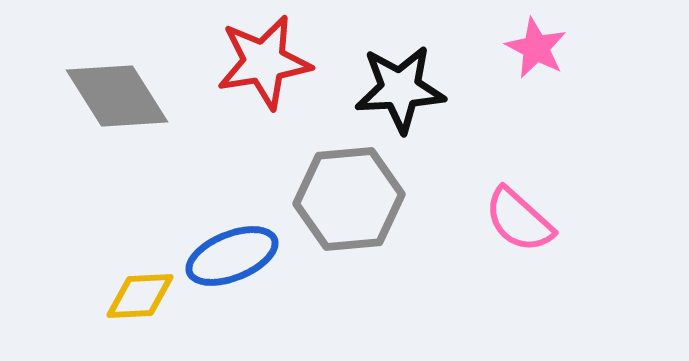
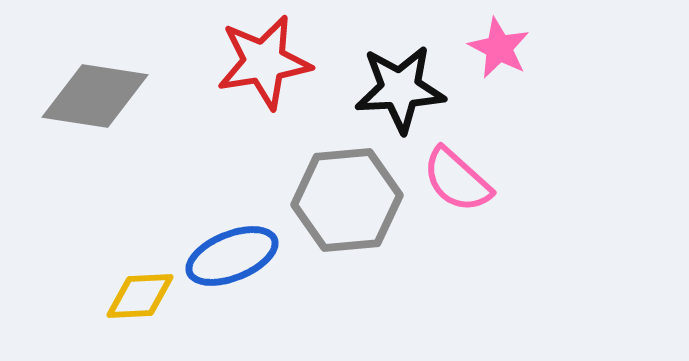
pink star: moved 37 px left
gray diamond: moved 22 px left; rotated 49 degrees counterclockwise
gray hexagon: moved 2 px left, 1 px down
pink semicircle: moved 62 px left, 40 px up
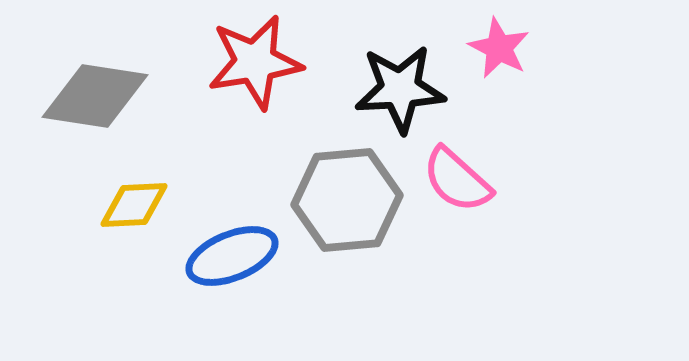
red star: moved 9 px left
yellow diamond: moved 6 px left, 91 px up
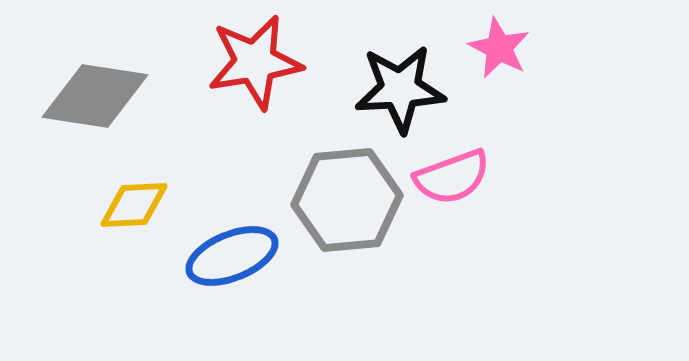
pink semicircle: moved 5 px left, 3 px up; rotated 62 degrees counterclockwise
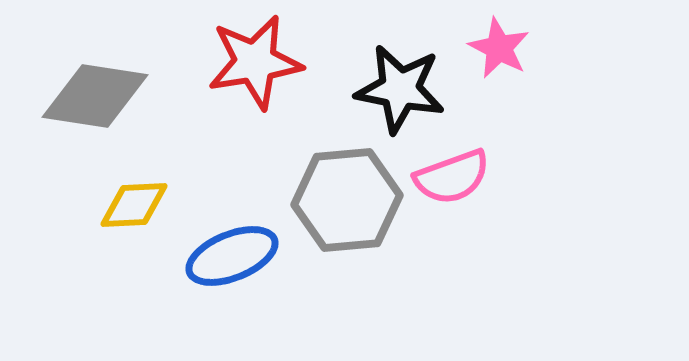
black star: rotated 14 degrees clockwise
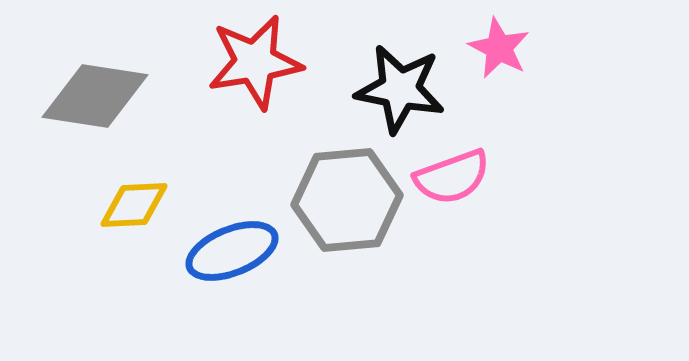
blue ellipse: moved 5 px up
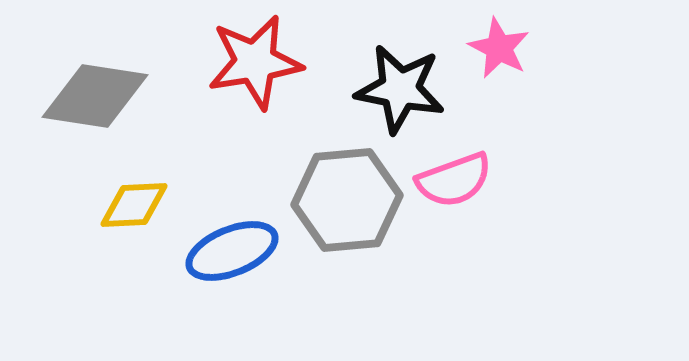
pink semicircle: moved 2 px right, 3 px down
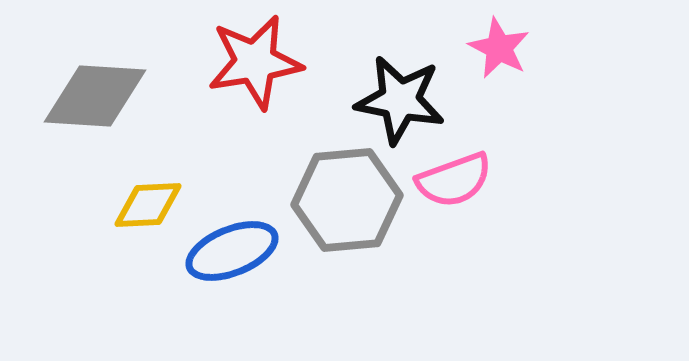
black star: moved 11 px down
gray diamond: rotated 5 degrees counterclockwise
yellow diamond: moved 14 px right
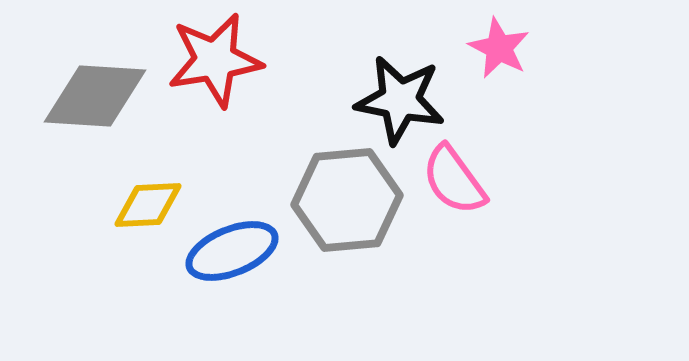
red star: moved 40 px left, 2 px up
pink semicircle: rotated 74 degrees clockwise
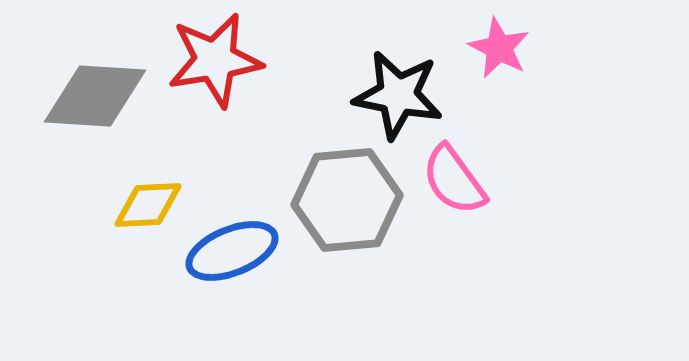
black star: moved 2 px left, 5 px up
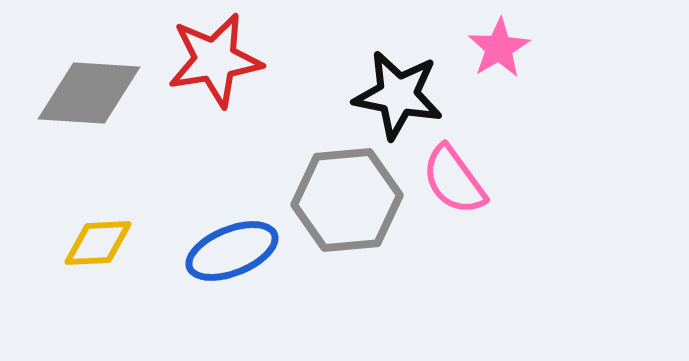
pink star: rotated 14 degrees clockwise
gray diamond: moved 6 px left, 3 px up
yellow diamond: moved 50 px left, 38 px down
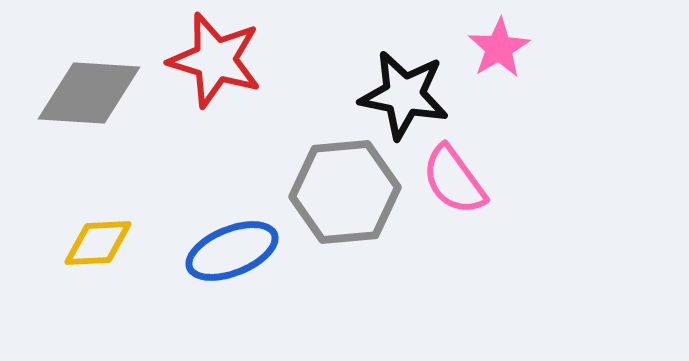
red star: rotated 26 degrees clockwise
black star: moved 6 px right
gray hexagon: moved 2 px left, 8 px up
